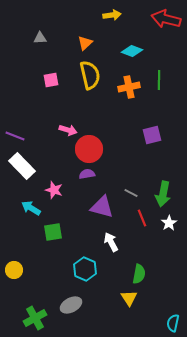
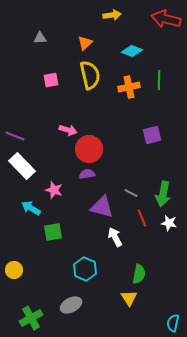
white star: rotated 28 degrees counterclockwise
white arrow: moved 4 px right, 5 px up
green cross: moved 4 px left
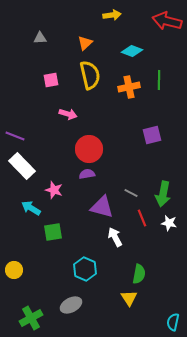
red arrow: moved 1 px right, 2 px down
pink arrow: moved 16 px up
cyan semicircle: moved 1 px up
